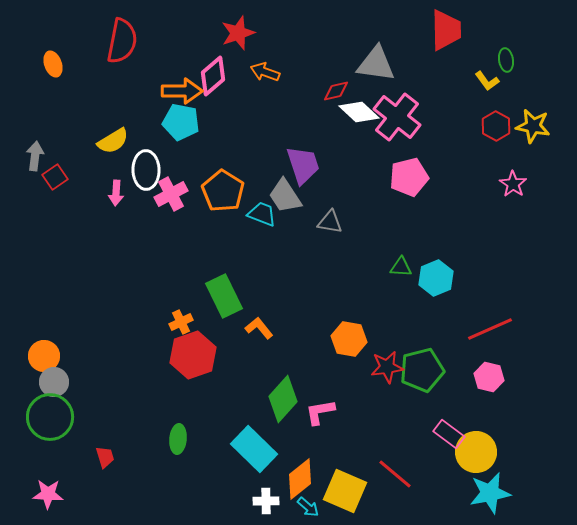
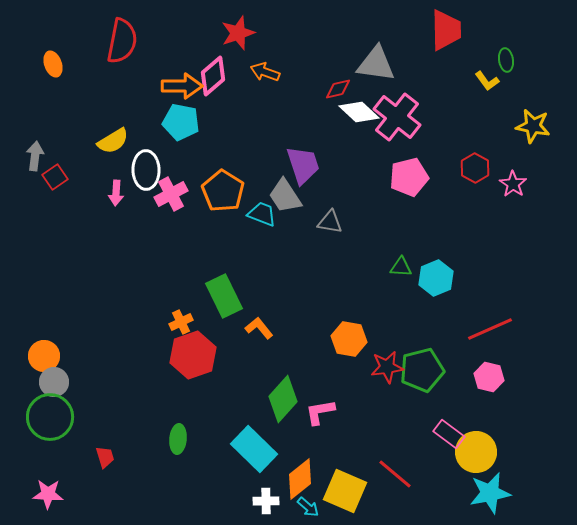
orange arrow at (182, 91): moved 5 px up
red diamond at (336, 91): moved 2 px right, 2 px up
red hexagon at (496, 126): moved 21 px left, 42 px down
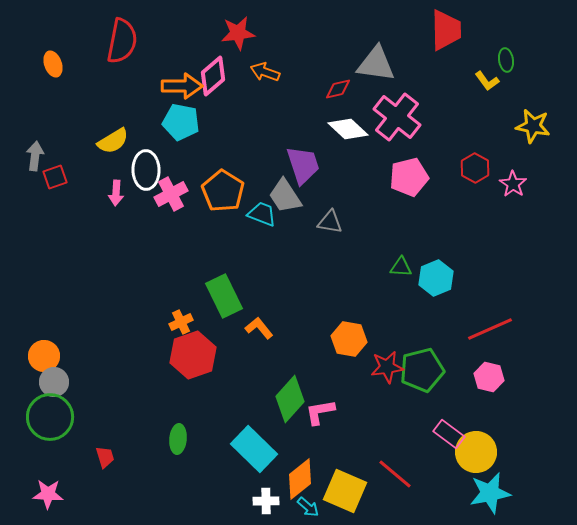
red star at (238, 33): rotated 12 degrees clockwise
white diamond at (359, 112): moved 11 px left, 17 px down
red square at (55, 177): rotated 15 degrees clockwise
green diamond at (283, 399): moved 7 px right
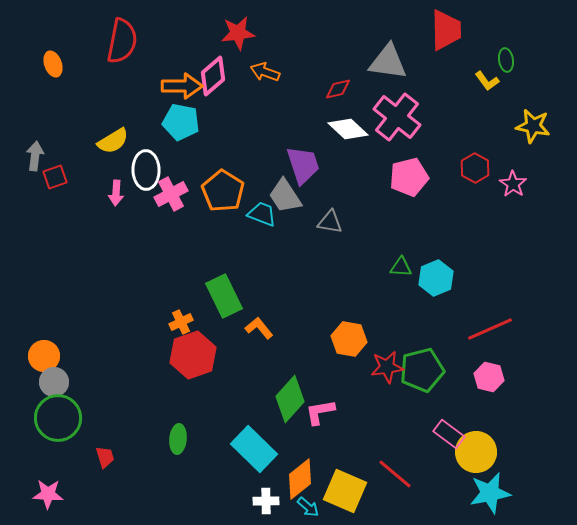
gray triangle at (376, 64): moved 12 px right, 2 px up
green circle at (50, 417): moved 8 px right, 1 px down
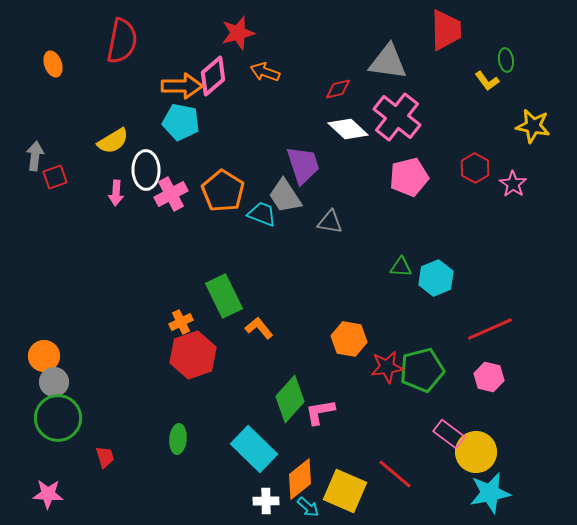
red star at (238, 33): rotated 8 degrees counterclockwise
